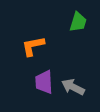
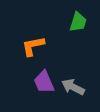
purple trapezoid: rotated 20 degrees counterclockwise
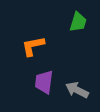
purple trapezoid: rotated 30 degrees clockwise
gray arrow: moved 4 px right, 3 px down
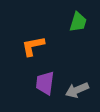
purple trapezoid: moved 1 px right, 1 px down
gray arrow: rotated 50 degrees counterclockwise
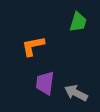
gray arrow: moved 1 px left, 3 px down; rotated 50 degrees clockwise
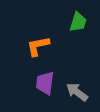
orange L-shape: moved 5 px right
gray arrow: moved 1 px right, 1 px up; rotated 10 degrees clockwise
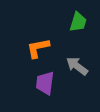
orange L-shape: moved 2 px down
gray arrow: moved 26 px up
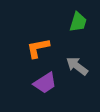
purple trapezoid: rotated 130 degrees counterclockwise
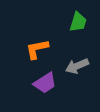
orange L-shape: moved 1 px left, 1 px down
gray arrow: rotated 60 degrees counterclockwise
